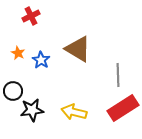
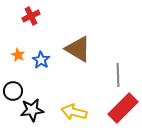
orange star: moved 2 px down
red rectangle: rotated 12 degrees counterclockwise
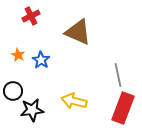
brown triangle: moved 17 px up; rotated 8 degrees counterclockwise
gray line: rotated 10 degrees counterclockwise
red rectangle: rotated 24 degrees counterclockwise
yellow arrow: moved 11 px up
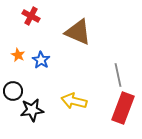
red cross: rotated 36 degrees counterclockwise
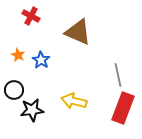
black circle: moved 1 px right, 1 px up
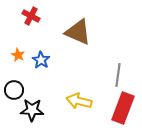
gray line: rotated 20 degrees clockwise
yellow arrow: moved 5 px right
black star: rotated 10 degrees clockwise
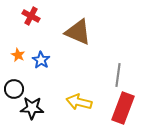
black circle: moved 1 px up
yellow arrow: moved 1 px down
black star: moved 2 px up
